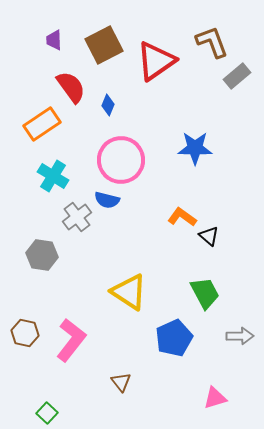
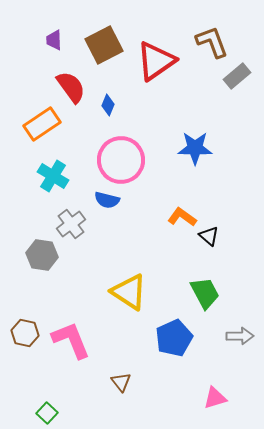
gray cross: moved 6 px left, 7 px down
pink L-shape: rotated 60 degrees counterclockwise
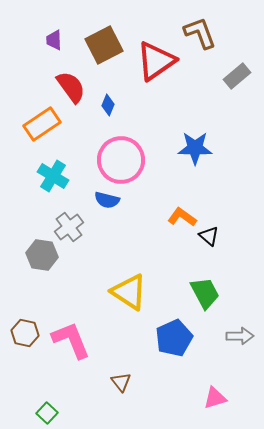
brown L-shape: moved 12 px left, 9 px up
gray cross: moved 2 px left, 3 px down
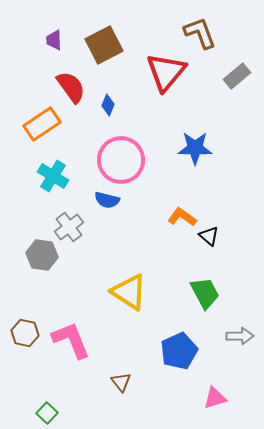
red triangle: moved 10 px right, 11 px down; rotated 15 degrees counterclockwise
blue pentagon: moved 5 px right, 13 px down
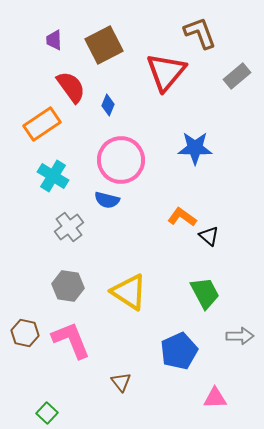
gray hexagon: moved 26 px right, 31 px down
pink triangle: rotated 15 degrees clockwise
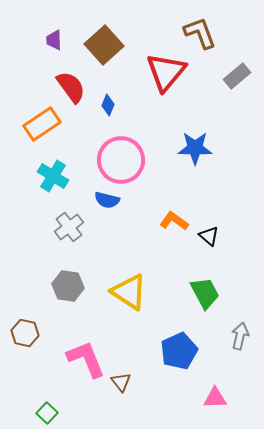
brown square: rotated 15 degrees counterclockwise
orange L-shape: moved 8 px left, 4 px down
gray arrow: rotated 76 degrees counterclockwise
pink L-shape: moved 15 px right, 19 px down
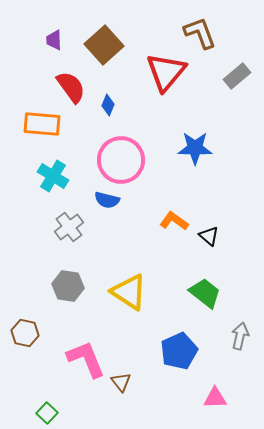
orange rectangle: rotated 39 degrees clockwise
green trapezoid: rotated 24 degrees counterclockwise
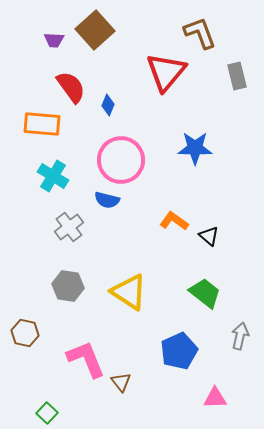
purple trapezoid: rotated 85 degrees counterclockwise
brown square: moved 9 px left, 15 px up
gray rectangle: rotated 64 degrees counterclockwise
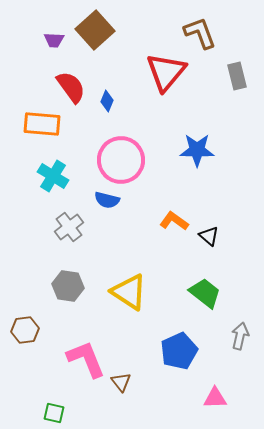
blue diamond: moved 1 px left, 4 px up
blue star: moved 2 px right, 2 px down
brown hexagon: moved 3 px up; rotated 20 degrees counterclockwise
green square: moved 7 px right; rotated 30 degrees counterclockwise
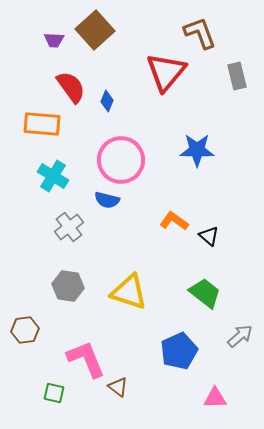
yellow triangle: rotated 15 degrees counterclockwise
gray arrow: rotated 36 degrees clockwise
brown triangle: moved 3 px left, 5 px down; rotated 15 degrees counterclockwise
green square: moved 20 px up
